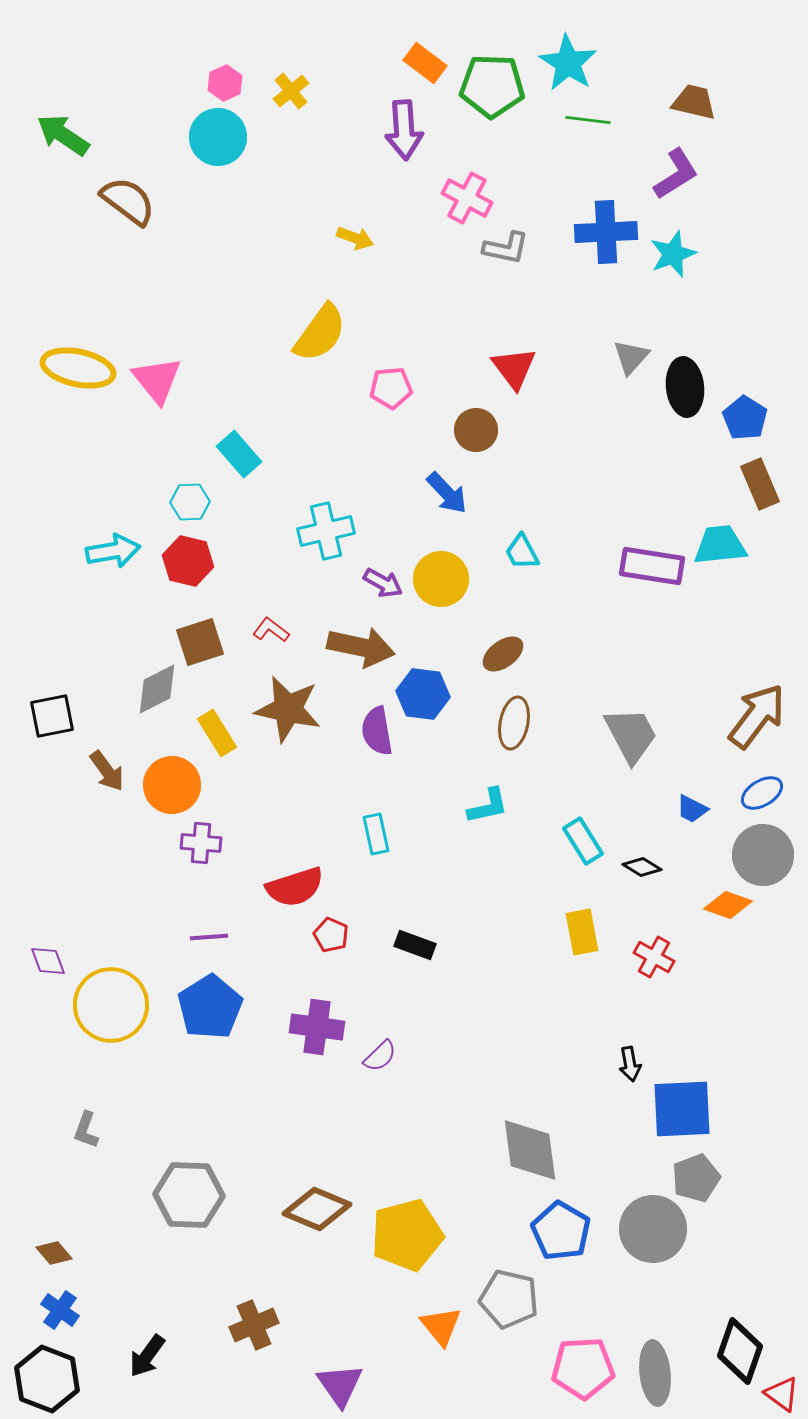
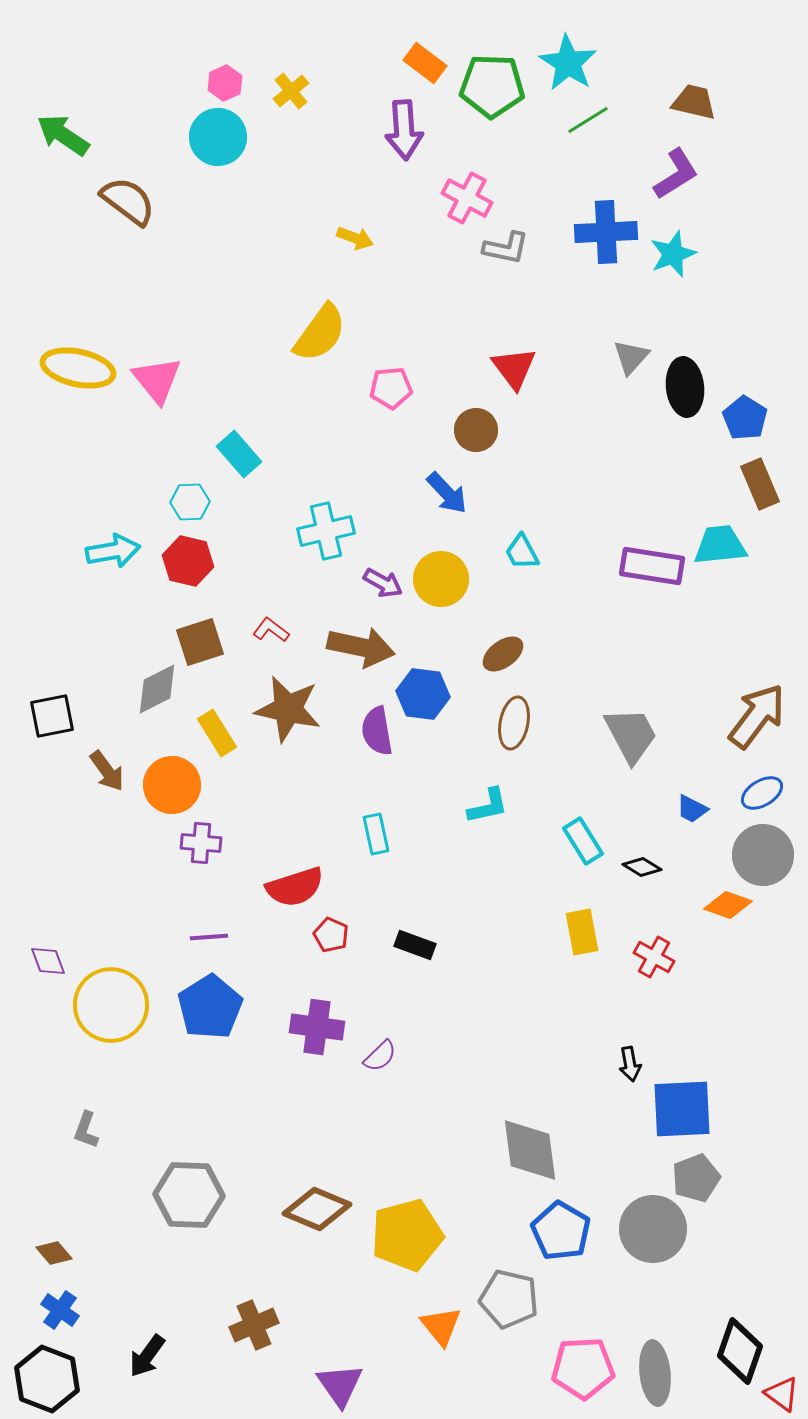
green line at (588, 120): rotated 39 degrees counterclockwise
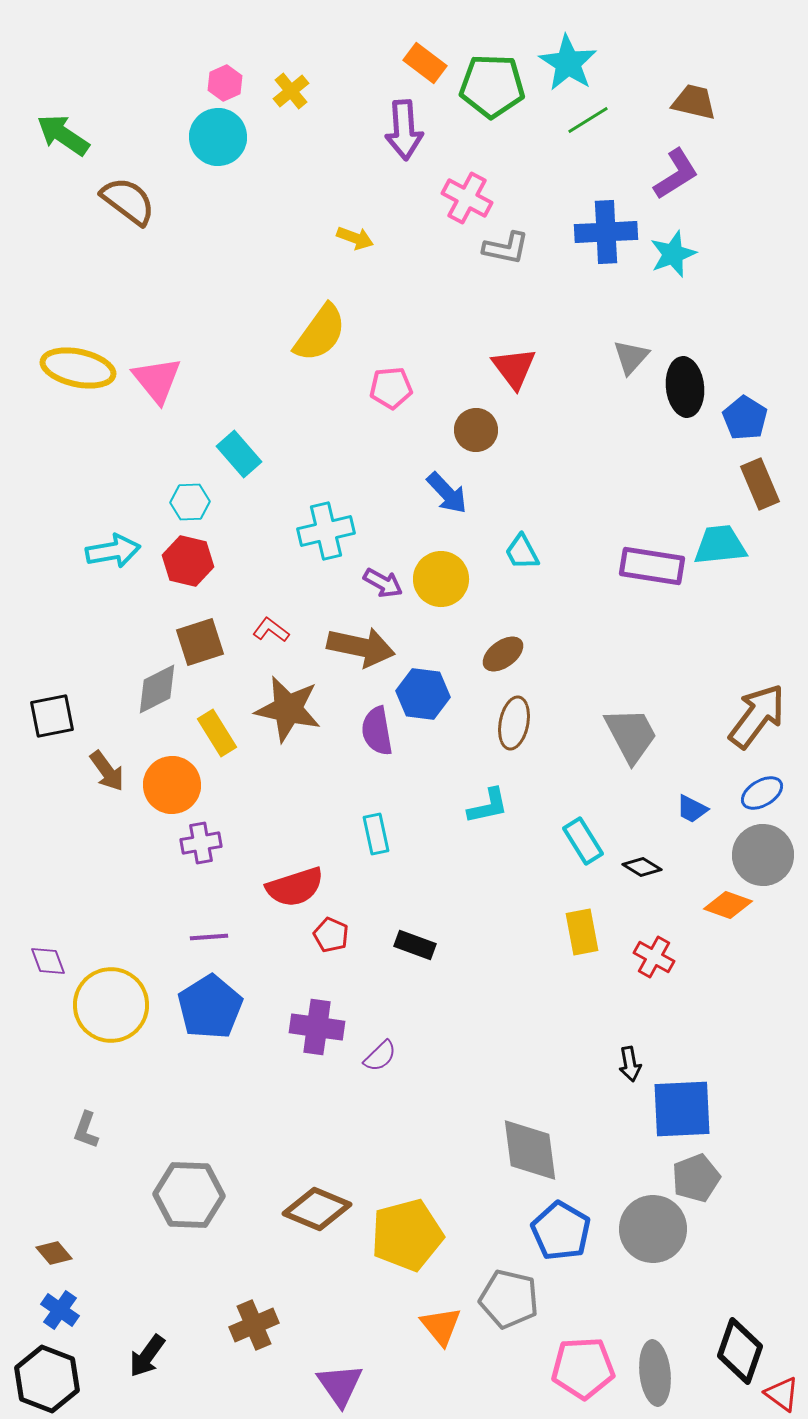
purple cross at (201, 843): rotated 15 degrees counterclockwise
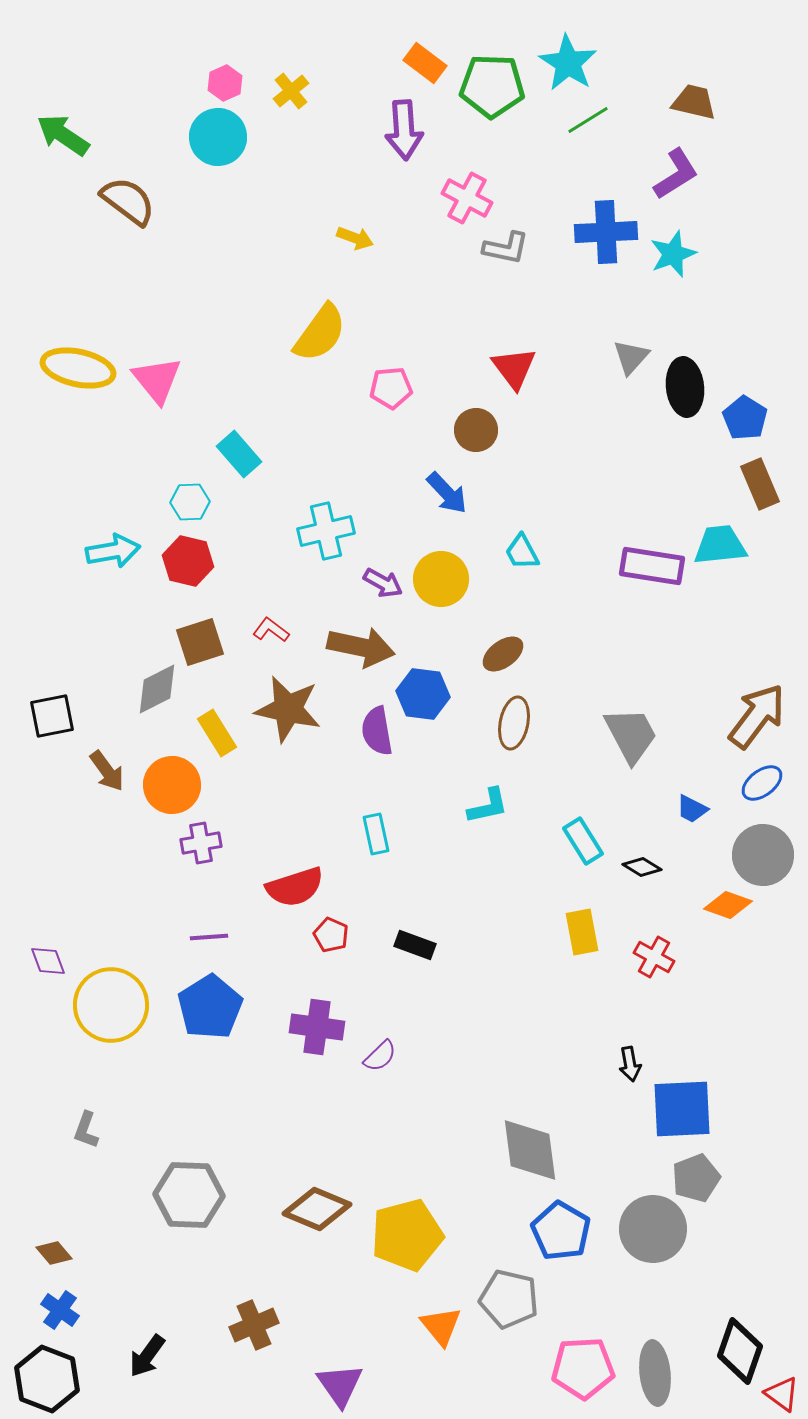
blue ellipse at (762, 793): moved 10 px up; rotated 6 degrees counterclockwise
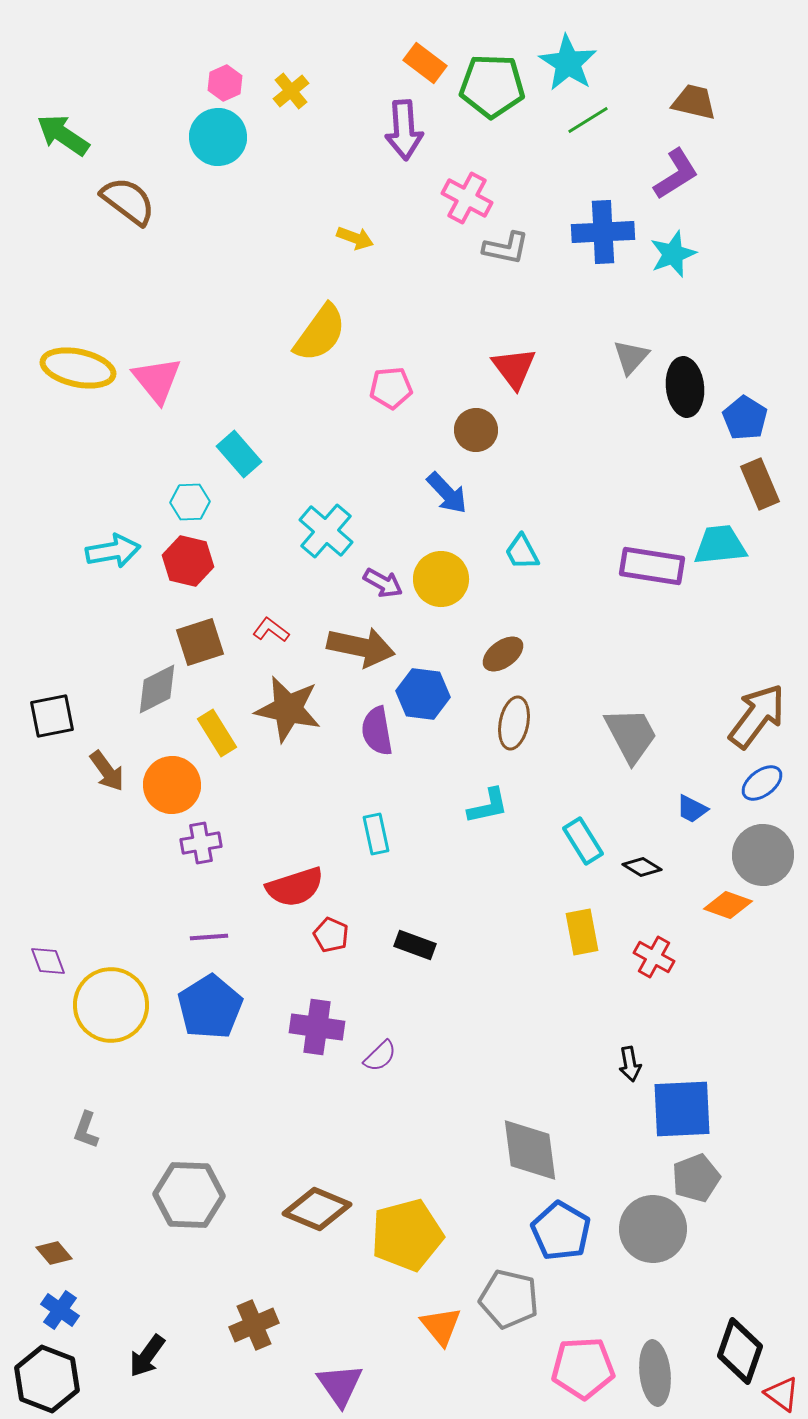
blue cross at (606, 232): moved 3 px left
cyan cross at (326, 531): rotated 36 degrees counterclockwise
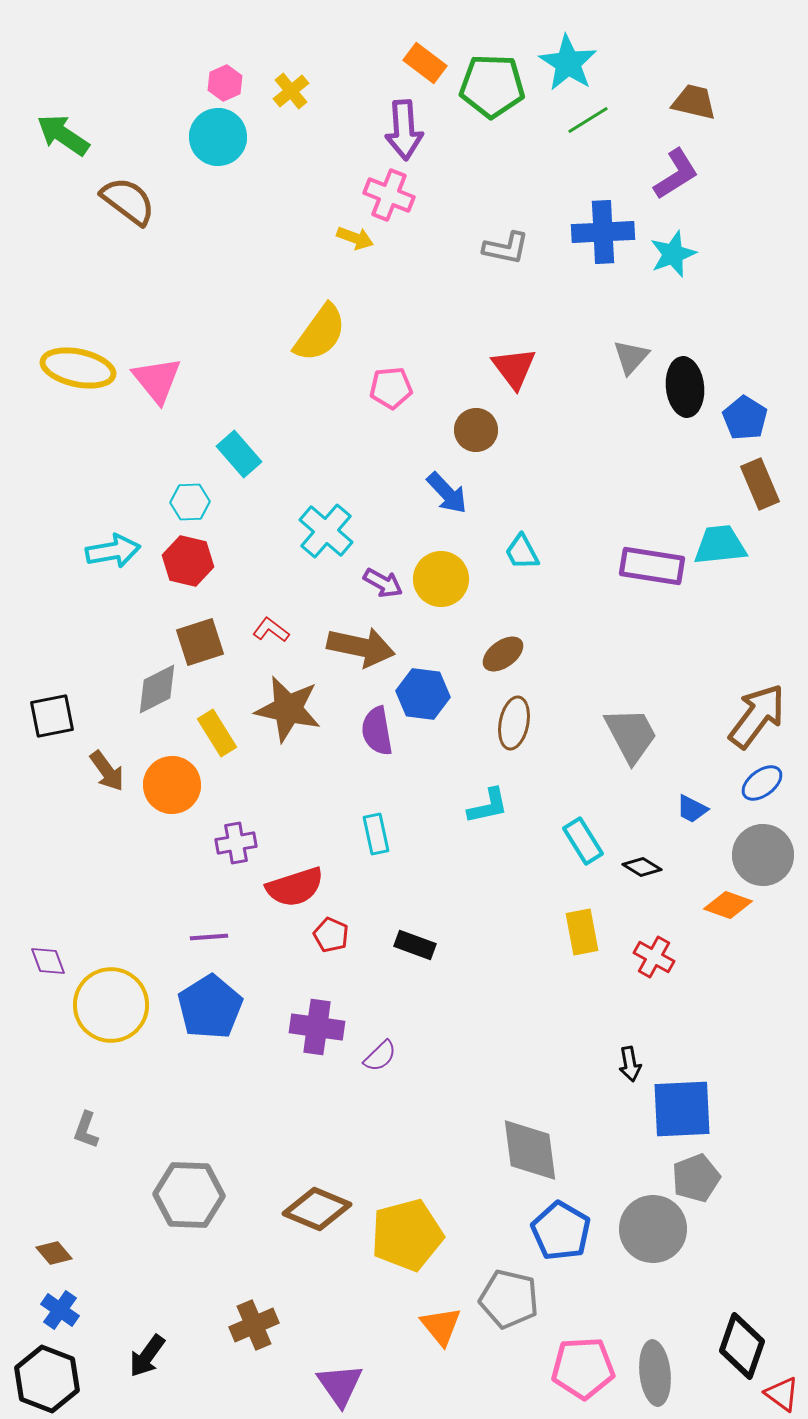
pink cross at (467, 198): moved 78 px left, 3 px up; rotated 6 degrees counterclockwise
purple cross at (201, 843): moved 35 px right
black diamond at (740, 1351): moved 2 px right, 5 px up
